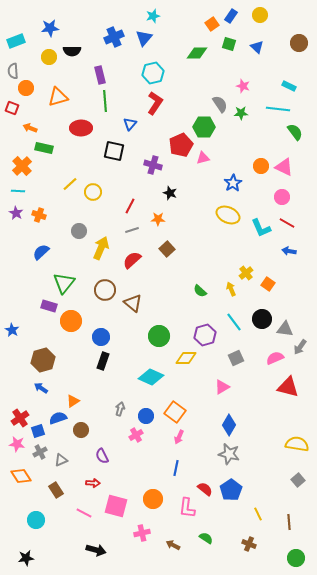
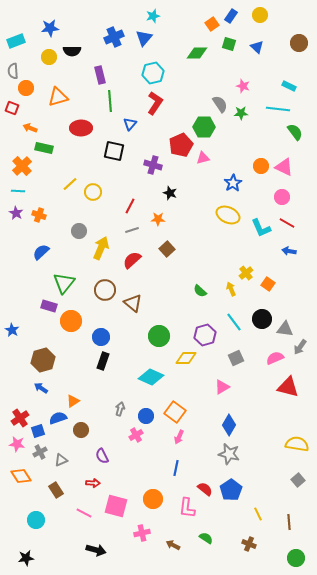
green line at (105, 101): moved 5 px right
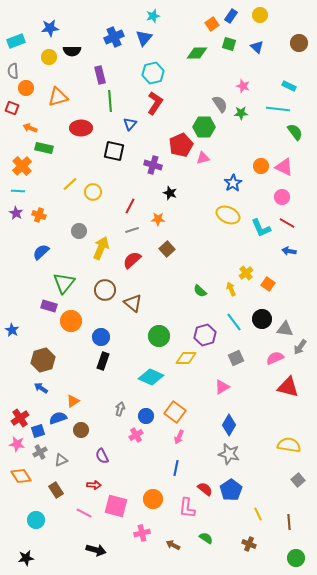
yellow semicircle at (297, 444): moved 8 px left, 1 px down
red arrow at (93, 483): moved 1 px right, 2 px down
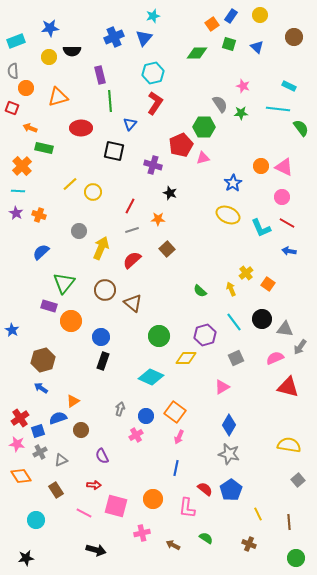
brown circle at (299, 43): moved 5 px left, 6 px up
green semicircle at (295, 132): moved 6 px right, 4 px up
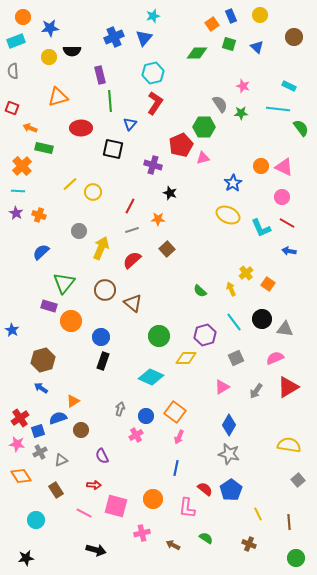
blue rectangle at (231, 16): rotated 56 degrees counterclockwise
orange circle at (26, 88): moved 3 px left, 71 px up
black square at (114, 151): moved 1 px left, 2 px up
gray arrow at (300, 347): moved 44 px left, 44 px down
red triangle at (288, 387): rotated 45 degrees counterclockwise
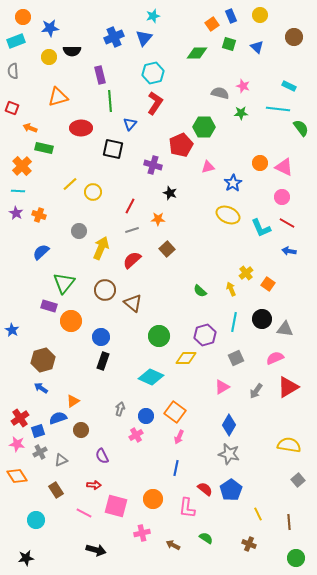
gray semicircle at (220, 104): moved 11 px up; rotated 42 degrees counterclockwise
pink triangle at (203, 158): moved 5 px right, 9 px down
orange circle at (261, 166): moved 1 px left, 3 px up
cyan line at (234, 322): rotated 48 degrees clockwise
orange diamond at (21, 476): moved 4 px left
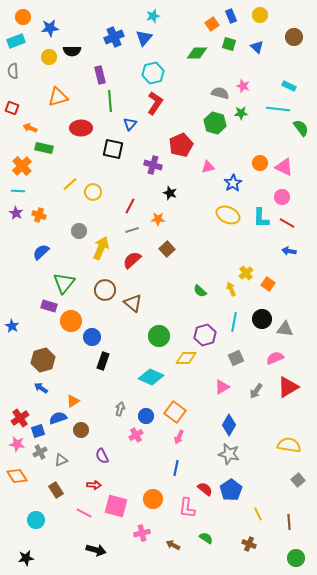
green hexagon at (204, 127): moved 11 px right, 4 px up; rotated 15 degrees clockwise
cyan L-shape at (261, 228): moved 10 px up; rotated 25 degrees clockwise
blue star at (12, 330): moved 4 px up
blue circle at (101, 337): moved 9 px left
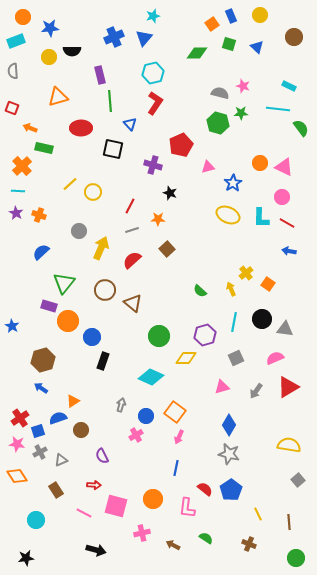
green hexagon at (215, 123): moved 3 px right
blue triangle at (130, 124): rotated 24 degrees counterclockwise
orange circle at (71, 321): moved 3 px left
pink triangle at (222, 387): rotated 14 degrees clockwise
gray arrow at (120, 409): moved 1 px right, 4 px up
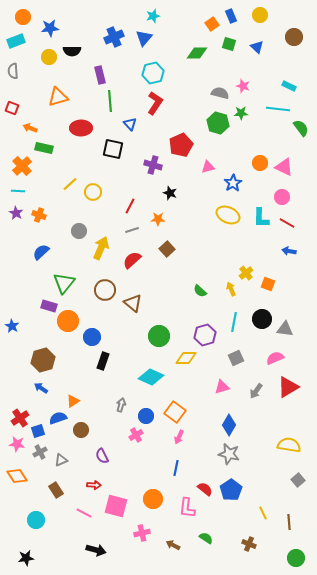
orange square at (268, 284): rotated 16 degrees counterclockwise
yellow line at (258, 514): moved 5 px right, 1 px up
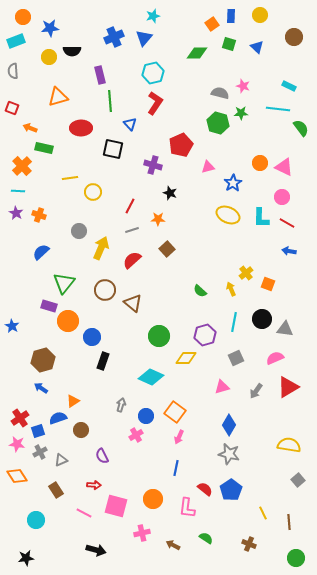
blue rectangle at (231, 16): rotated 24 degrees clockwise
yellow line at (70, 184): moved 6 px up; rotated 35 degrees clockwise
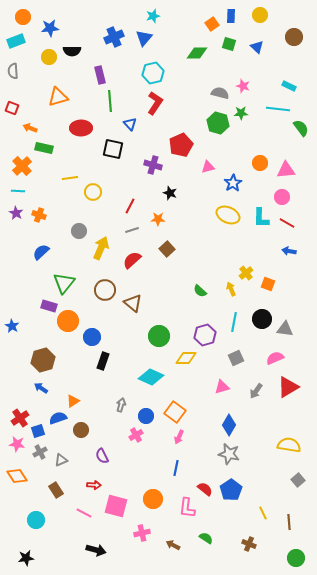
pink triangle at (284, 167): moved 2 px right, 3 px down; rotated 30 degrees counterclockwise
